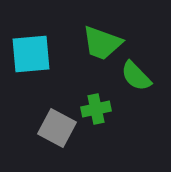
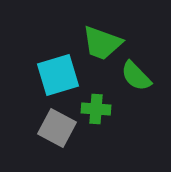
cyan square: moved 27 px right, 21 px down; rotated 12 degrees counterclockwise
green cross: rotated 16 degrees clockwise
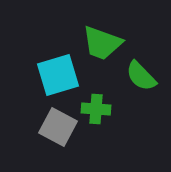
green semicircle: moved 5 px right
gray square: moved 1 px right, 1 px up
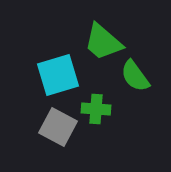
green trapezoid: moved 1 px right, 1 px up; rotated 21 degrees clockwise
green semicircle: moved 6 px left; rotated 8 degrees clockwise
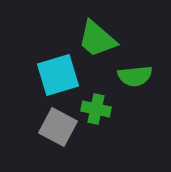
green trapezoid: moved 6 px left, 3 px up
green semicircle: rotated 60 degrees counterclockwise
green cross: rotated 8 degrees clockwise
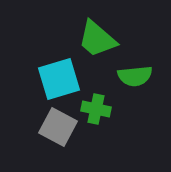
cyan square: moved 1 px right, 4 px down
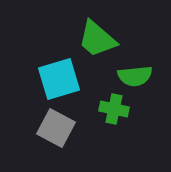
green cross: moved 18 px right
gray square: moved 2 px left, 1 px down
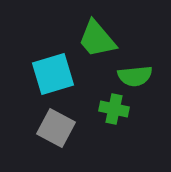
green trapezoid: rotated 9 degrees clockwise
cyan square: moved 6 px left, 5 px up
